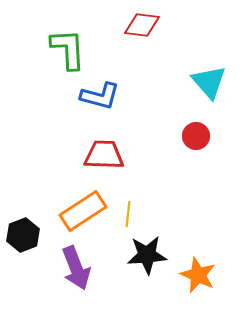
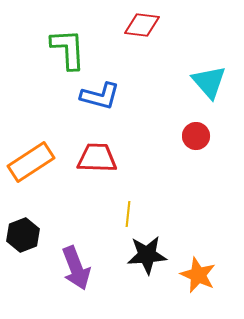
red trapezoid: moved 7 px left, 3 px down
orange rectangle: moved 52 px left, 49 px up
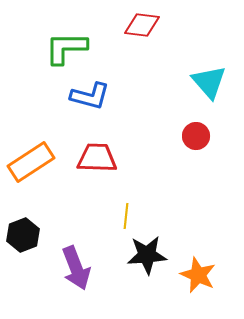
green L-shape: moved 2 px left, 1 px up; rotated 87 degrees counterclockwise
blue L-shape: moved 10 px left
yellow line: moved 2 px left, 2 px down
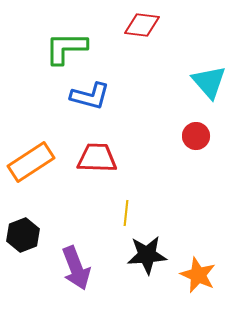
yellow line: moved 3 px up
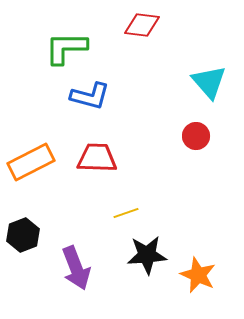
orange rectangle: rotated 6 degrees clockwise
yellow line: rotated 65 degrees clockwise
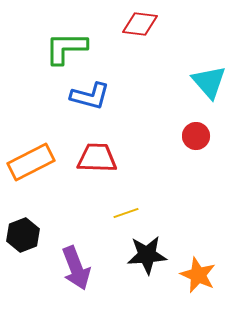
red diamond: moved 2 px left, 1 px up
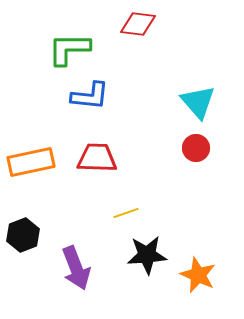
red diamond: moved 2 px left
green L-shape: moved 3 px right, 1 px down
cyan triangle: moved 11 px left, 20 px down
blue L-shape: rotated 9 degrees counterclockwise
red circle: moved 12 px down
orange rectangle: rotated 15 degrees clockwise
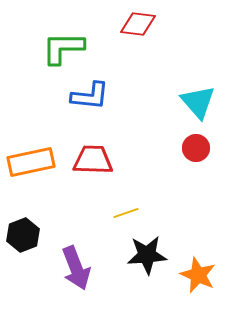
green L-shape: moved 6 px left, 1 px up
red trapezoid: moved 4 px left, 2 px down
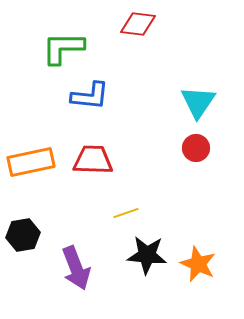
cyan triangle: rotated 15 degrees clockwise
black hexagon: rotated 12 degrees clockwise
black star: rotated 9 degrees clockwise
orange star: moved 11 px up
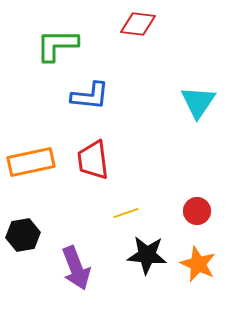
green L-shape: moved 6 px left, 3 px up
red circle: moved 1 px right, 63 px down
red trapezoid: rotated 99 degrees counterclockwise
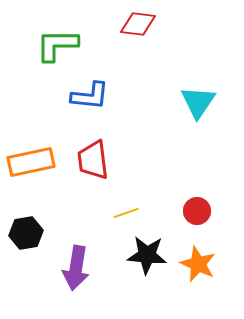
black hexagon: moved 3 px right, 2 px up
purple arrow: rotated 30 degrees clockwise
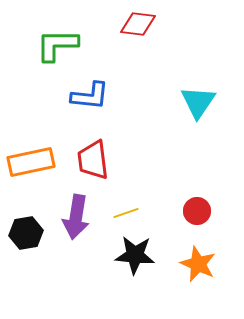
black star: moved 12 px left
purple arrow: moved 51 px up
